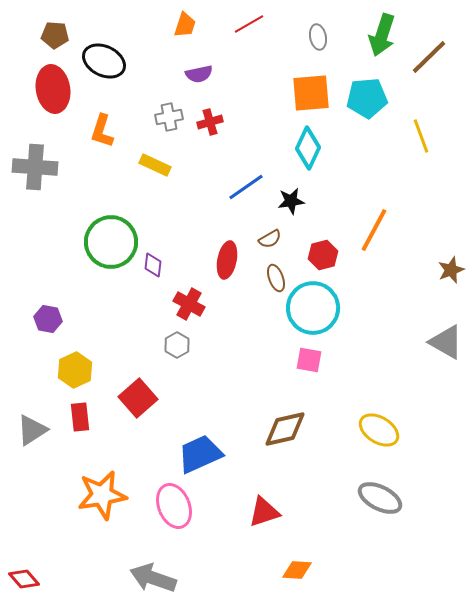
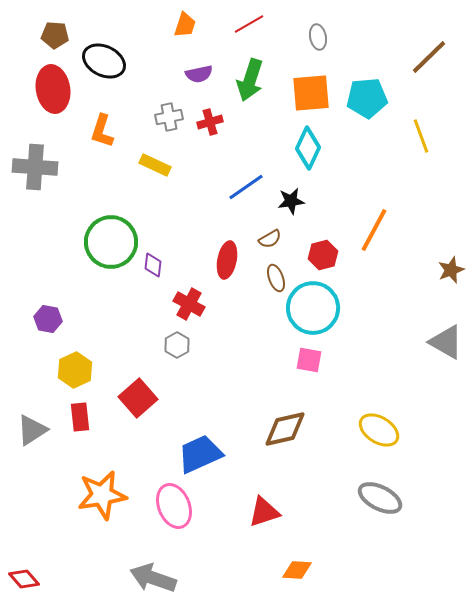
green arrow at (382, 35): moved 132 px left, 45 px down
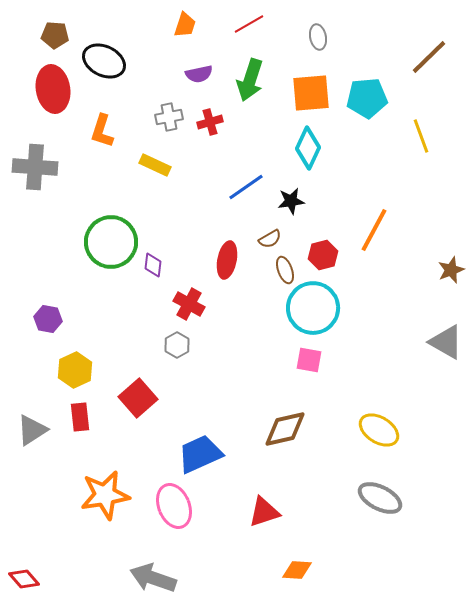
brown ellipse at (276, 278): moved 9 px right, 8 px up
orange star at (102, 495): moved 3 px right
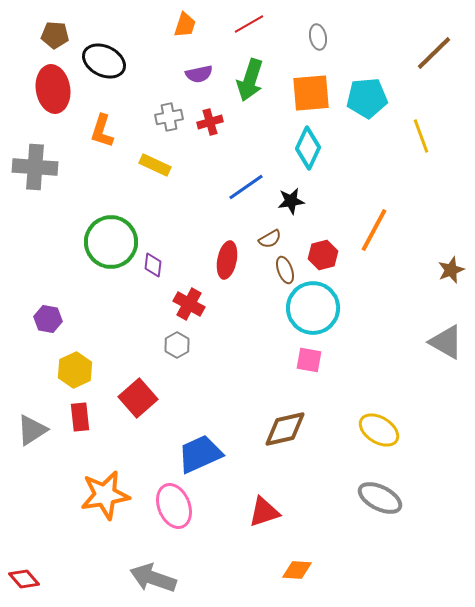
brown line at (429, 57): moved 5 px right, 4 px up
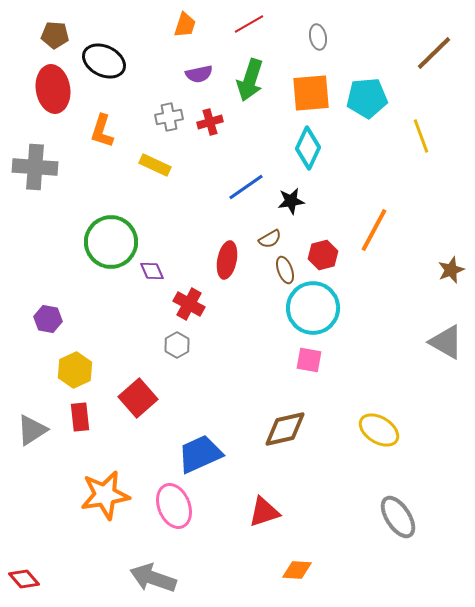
purple diamond at (153, 265): moved 1 px left, 6 px down; rotated 30 degrees counterclockwise
gray ellipse at (380, 498): moved 18 px right, 19 px down; rotated 30 degrees clockwise
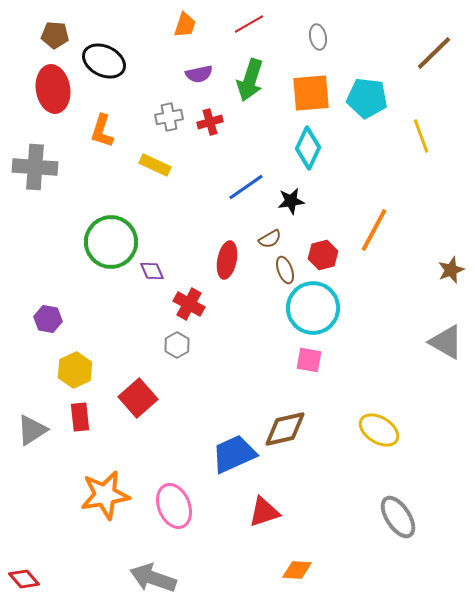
cyan pentagon at (367, 98): rotated 12 degrees clockwise
blue trapezoid at (200, 454): moved 34 px right
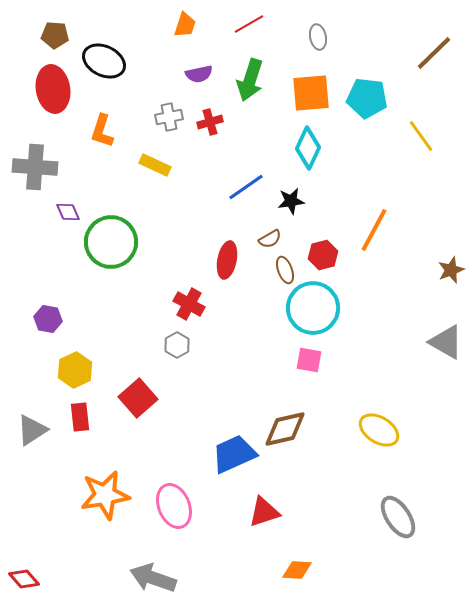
yellow line at (421, 136): rotated 16 degrees counterclockwise
purple diamond at (152, 271): moved 84 px left, 59 px up
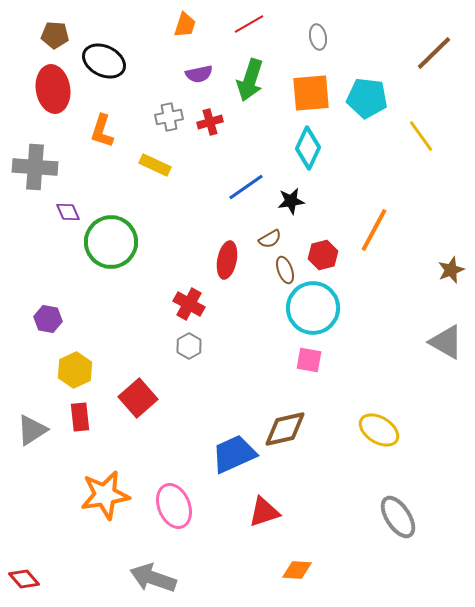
gray hexagon at (177, 345): moved 12 px right, 1 px down
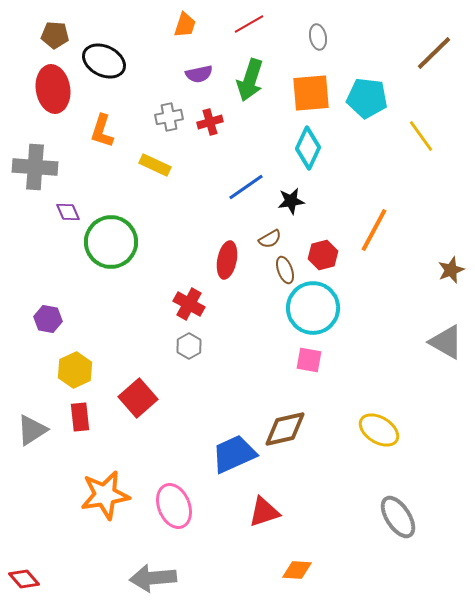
gray arrow at (153, 578): rotated 24 degrees counterclockwise
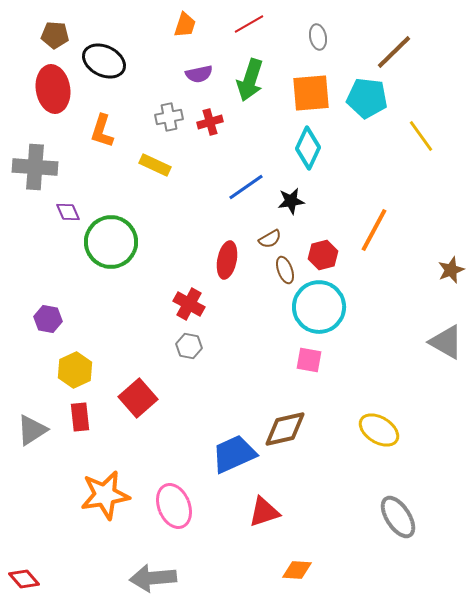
brown line at (434, 53): moved 40 px left, 1 px up
cyan circle at (313, 308): moved 6 px right, 1 px up
gray hexagon at (189, 346): rotated 20 degrees counterclockwise
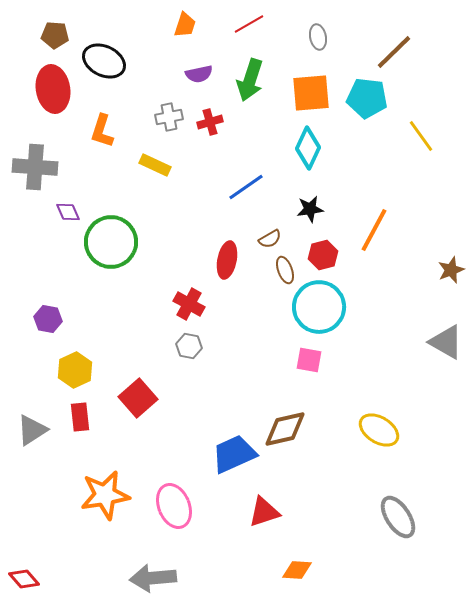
black star at (291, 201): moved 19 px right, 8 px down
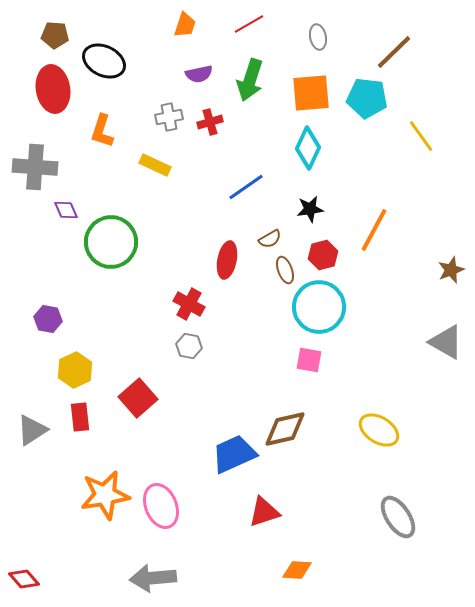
purple diamond at (68, 212): moved 2 px left, 2 px up
pink ellipse at (174, 506): moved 13 px left
